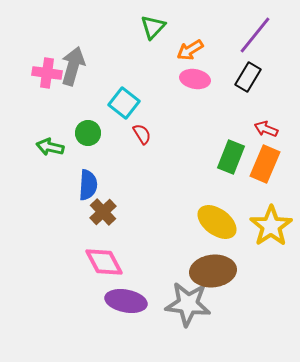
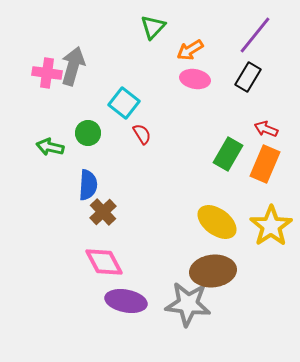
green rectangle: moved 3 px left, 3 px up; rotated 8 degrees clockwise
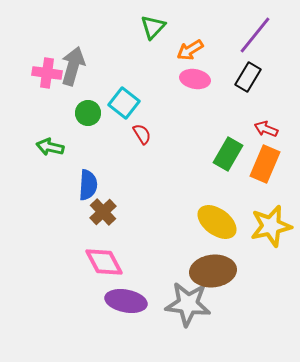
green circle: moved 20 px up
yellow star: rotated 21 degrees clockwise
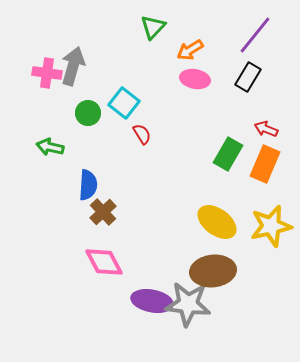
purple ellipse: moved 26 px right
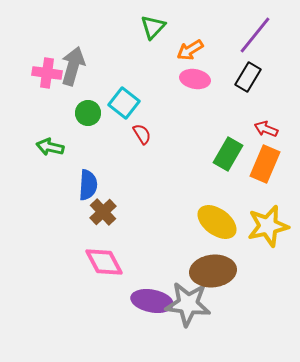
yellow star: moved 3 px left
